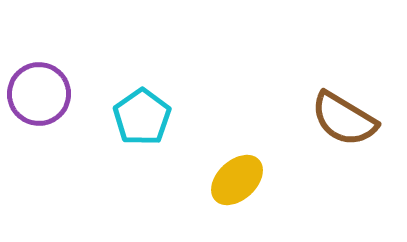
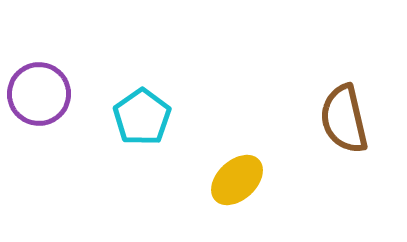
brown semicircle: rotated 46 degrees clockwise
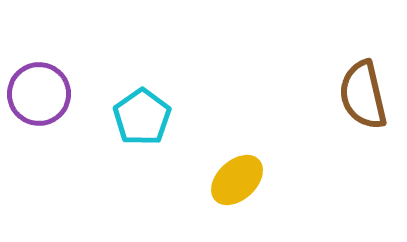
brown semicircle: moved 19 px right, 24 px up
